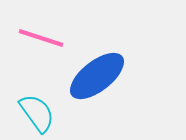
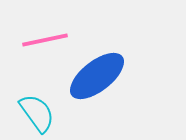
pink line: moved 4 px right, 2 px down; rotated 30 degrees counterclockwise
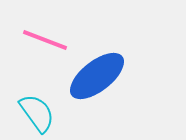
pink line: rotated 33 degrees clockwise
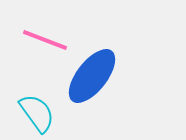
blue ellipse: moved 5 px left; rotated 14 degrees counterclockwise
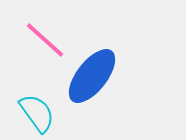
pink line: rotated 21 degrees clockwise
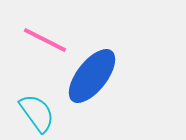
pink line: rotated 15 degrees counterclockwise
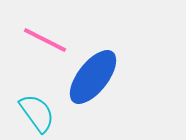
blue ellipse: moved 1 px right, 1 px down
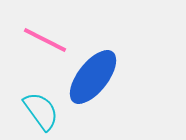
cyan semicircle: moved 4 px right, 2 px up
